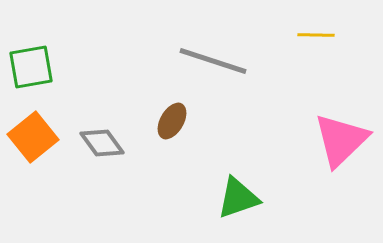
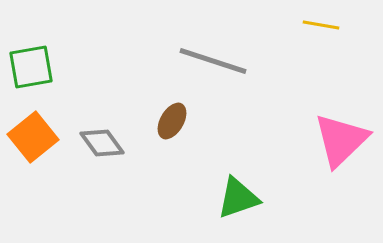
yellow line: moved 5 px right, 10 px up; rotated 9 degrees clockwise
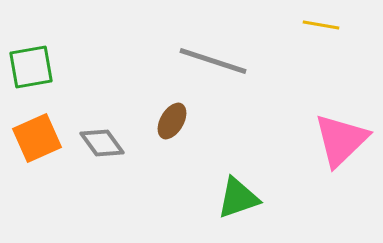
orange square: moved 4 px right, 1 px down; rotated 15 degrees clockwise
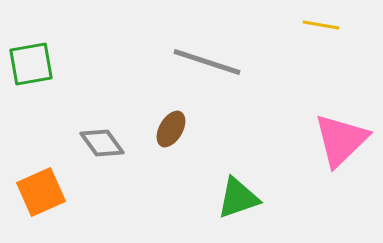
gray line: moved 6 px left, 1 px down
green square: moved 3 px up
brown ellipse: moved 1 px left, 8 px down
orange square: moved 4 px right, 54 px down
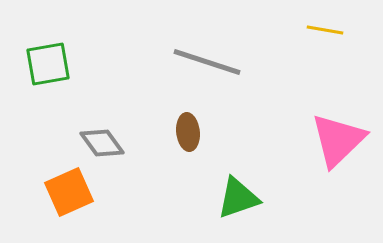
yellow line: moved 4 px right, 5 px down
green square: moved 17 px right
brown ellipse: moved 17 px right, 3 px down; rotated 36 degrees counterclockwise
pink triangle: moved 3 px left
orange square: moved 28 px right
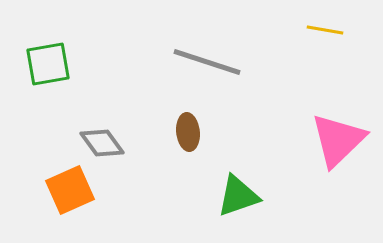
orange square: moved 1 px right, 2 px up
green triangle: moved 2 px up
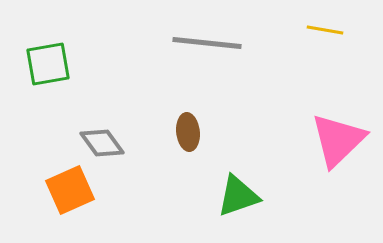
gray line: moved 19 px up; rotated 12 degrees counterclockwise
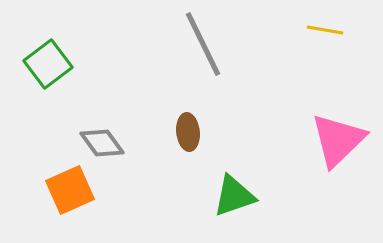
gray line: moved 4 px left, 1 px down; rotated 58 degrees clockwise
green square: rotated 27 degrees counterclockwise
green triangle: moved 4 px left
